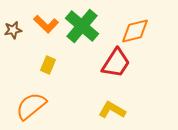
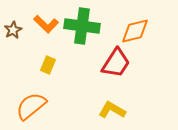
green cross: rotated 32 degrees counterclockwise
brown star: rotated 18 degrees counterclockwise
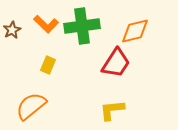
green cross: rotated 16 degrees counterclockwise
brown star: moved 1 px left
yellow L-shape: rotated 36 degrees counterclockwise
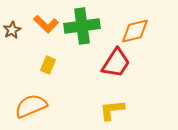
orange semicircle: rotated 16 degrees clockwise
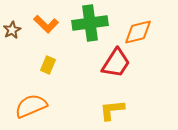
green cross: moved 8 px right, 3 px up
orange diamond: moved 3 px right, 1 px down
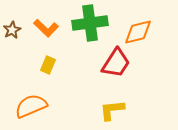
orange L-shape: moved 4 px down
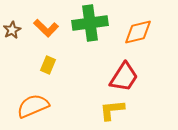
red trapezoid: moved 8 px right, 14 px down
orange semicircle: moved 2 px right
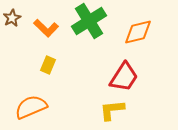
green cross: moved 1 px left, 2 px up; rotated 24 degrees counterclockwise
brown star: moved 12 px up
orange semicircle: moved 2 px left, 1 px down
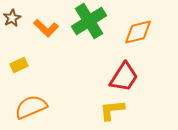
yellow rectangle: moved 29 px left; rotated 42 degrees clockwise
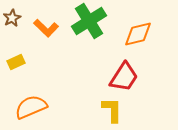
orange diamond: moved 2 px down
yellow rectangle: moved 3 px left, 3 px up
yellow L-shape: rotated 96 degrees clockwise
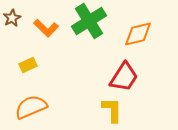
yellow rectangle: moved 12 px right, 3 px down
